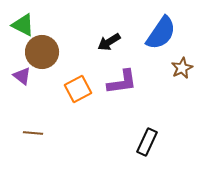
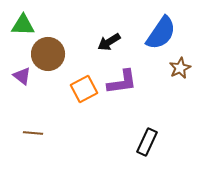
green triangle: rotated 25 degrees counterclockwise
brown circle: moved 6 px right, 2 px down
brown star: moved 2 px left
orange square: moved 6 px right
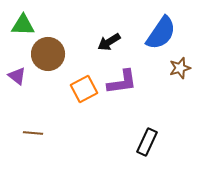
brown star: rotated 10 degrees clockwise
purple triangle: moved 5 px left
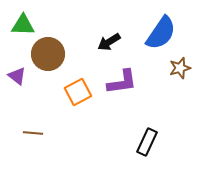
orange square: moved 6 px left, 3 px down
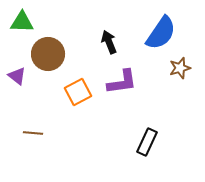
green triangle: moved 1 px left, 3 px up
black arrow: rotated 100 degrees clockwise
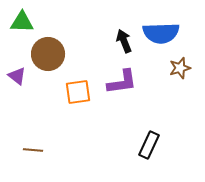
blue semicircle: rotated 54 degrees clockwise
black arrow: moved 15 px right, 1 px up
orange square: rotated 20 degrees clockwise
brown line: moved 17 px down
black rectangle: moved 2 px right, 3 px down
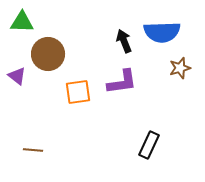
blue semicircle: moved 1 px right, 1 px up
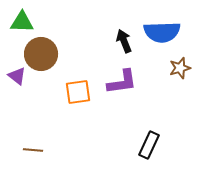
brown circle: moved 7 px left
